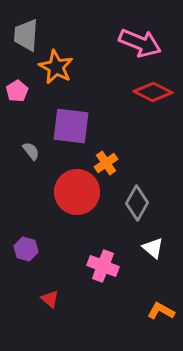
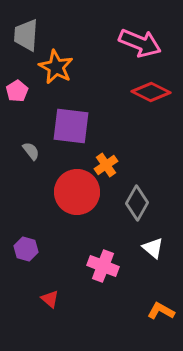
red diamond: moved 2 px left
orange cross: moved 2 px down
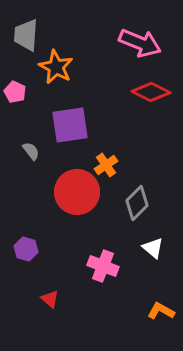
pink pentagon: moved 2 px left, 1 px down; rotated 15 degrees counterclockwise
purple square: moved 1 px left, 1 px up; rotated 15 degrees counterclockwise
gray diamond: rotated 16 degrees clockwise
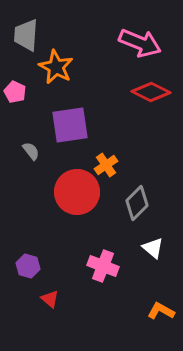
purple hexagon: moved 2 px right, 17 px down
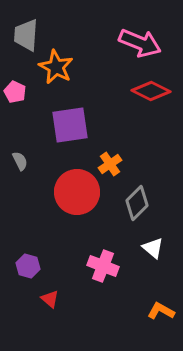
red diamond: moved 1 px up
gray semicircle: moved 11 px left, 10 px down; rotated 12 degrees clockwise
orange cross: moved 4 px right, 1 px up
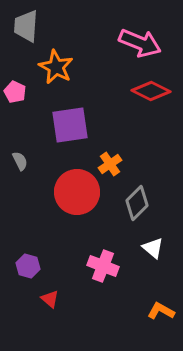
gray trapezoid: moved 9 px up
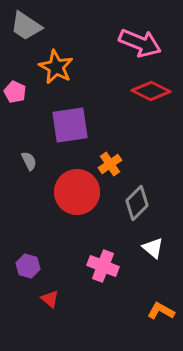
gray trapezoid: rotated 60 degrees counterclockwise
gray semicircle: moved 9 px right
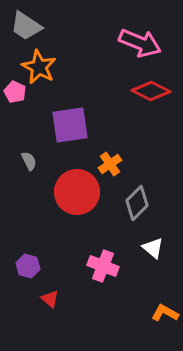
orange star: moved 17 px left
orange L-shape: moved 4 px right, 2 px down
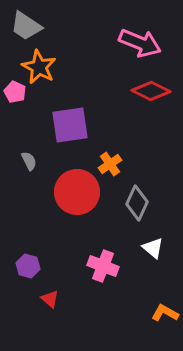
gray diamond: rotated 20 degrees counterclockwise
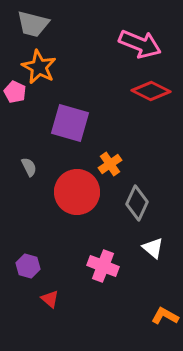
gray trapezoid: moved 7 px right, 2 px up; rotated 20 degrees counterclockwise
pink arrow: moved 1 px down
purple square: moved 2 px up; rotated 24 degrees clockwise
gray semicircle: moved 6 px down
orange L-shape: moved 3 px down
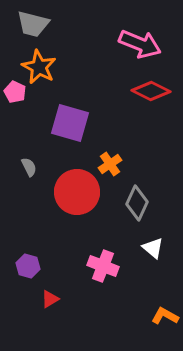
red triangle: rotated 48 degrees clockwise
